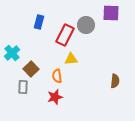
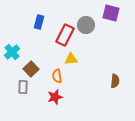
purple square: rotated 12 degrees clockwise
cyan cross: moved 1 px up
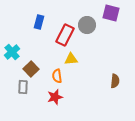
gray circle: moved 1 px right
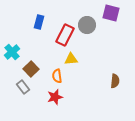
gray rectangle: rotated 40 degrees counterclockwise
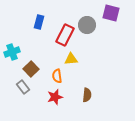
cyan cross: rotated 21 degrees clockwise
brown semicircle: moved 28 px left, 14 px down
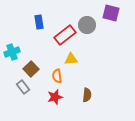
blue rectangle: rotated 24 degrees counterclockwise
red rectangle: rotated 25 degrees clockwise
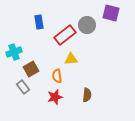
cyan cross: moved 2 px right
brown square: rotated 14 degrees clockwise
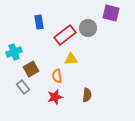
gray circle: moved 1 px right, 3 px down
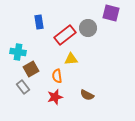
cyan cross: moved 4 px right; rotated 28 degrees clockwise
brown semicircle: rotated 112 degrees clockwise
